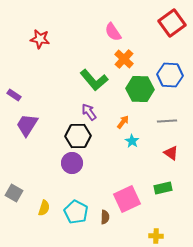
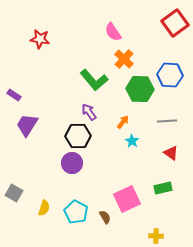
red square: moved 3 px right
brown semicircle: rotated 32 degrees counterclockwise
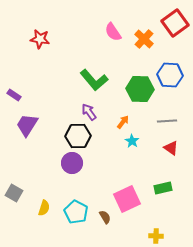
orange cross: moved 20 px right, 20 px up
red triangle: moved 5 px up
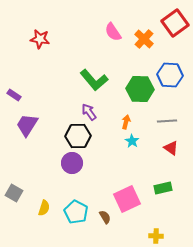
orange arrow: moved 3 px right; rotated 24 degrees counterclockwise
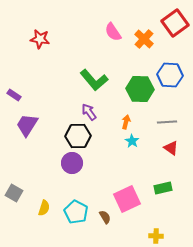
gray line: moved 1 px down
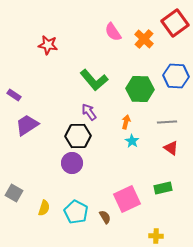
red star: moved 8 px right, 6 px down
blue hexagon: moved 6 px right, 1 px down
purple trapezoid: rotated 25 degrees clockwise
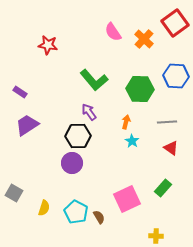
purple rectangle: moved 6 px right, 3 px up
green rectangle: rotated 36 degrees counterclockwise
brown semicircle: moved 6 px left
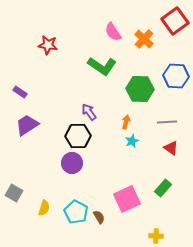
red square: moved 2 px up
green L-shape: moved 8 px right, 14 px up; rotated 16 degrees counterclockwise
cyan star: rotated 16 degrees clockwise
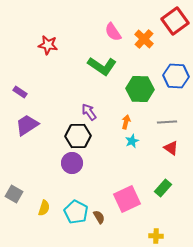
gray square: moved 1 px down
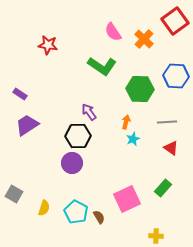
purple rectangle: moved 2 px down
cyan star: moved 1 px right, 2 px up
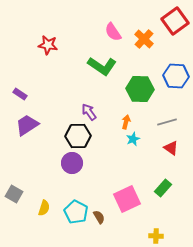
gray line: rotated 12 degrees counterclockwise
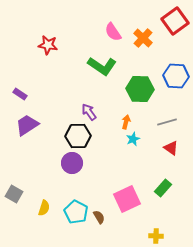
orange cross: moved 1 px left, 1 px up
